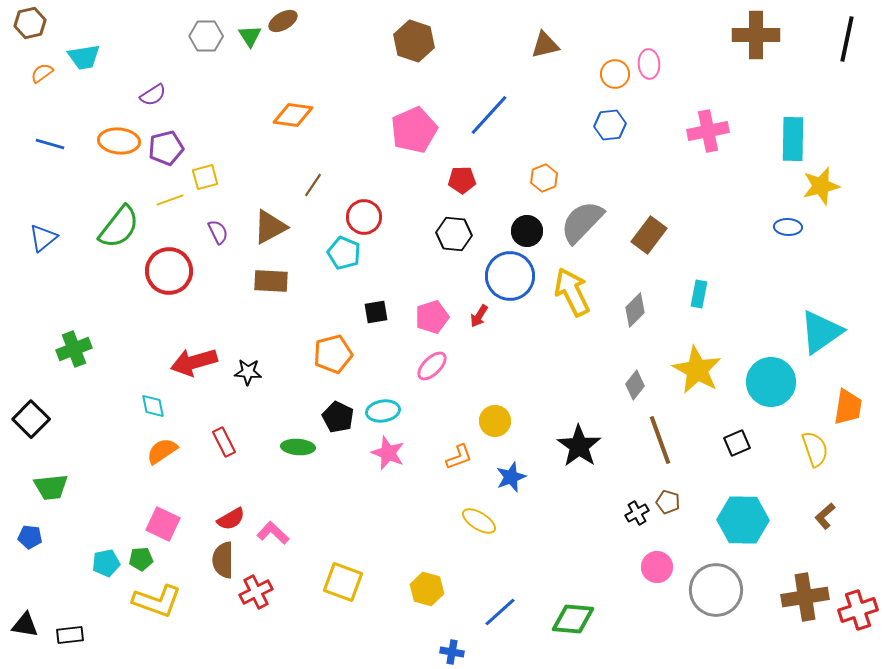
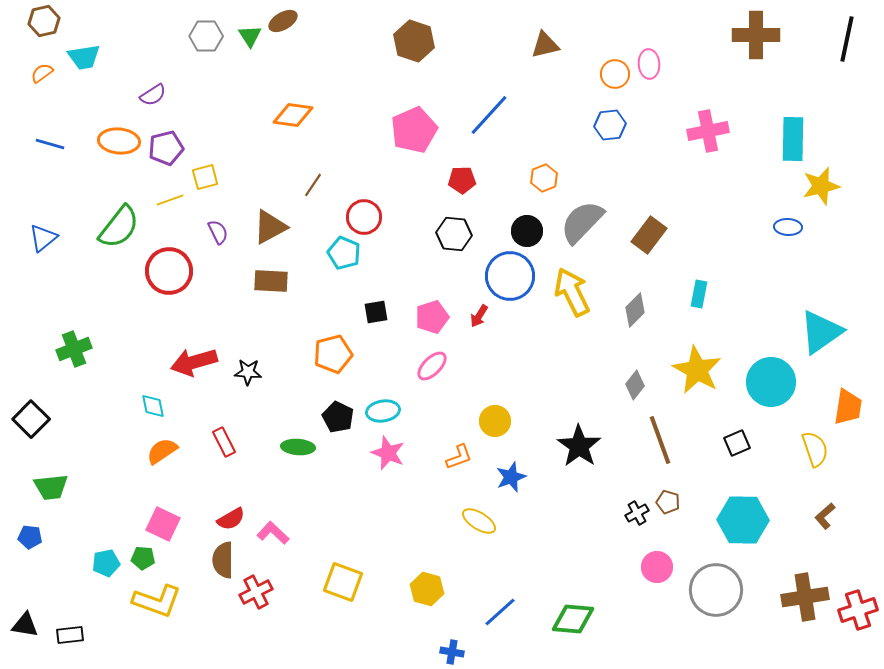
brown hexagon at (30, 23): moved 14 px right, 2 px up
green pentagon at (141, 559): moved 2 px right, 1 px up; rotated 10 degrees clockwise
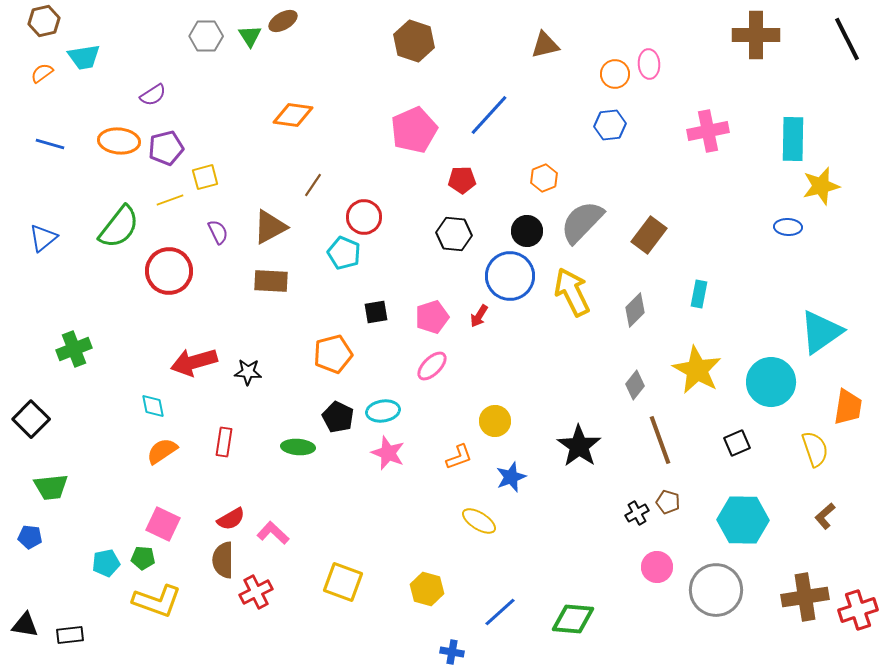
black line at (847, 39): rotated 39 degrees counterclockwise
red rectangle at (224, 442): rotated 36 degrees clockwise
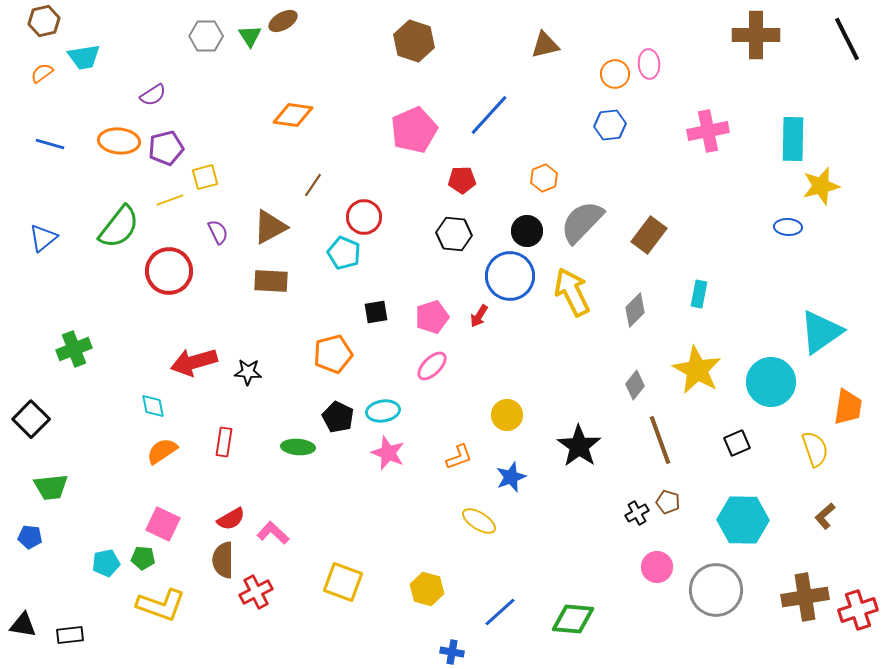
yellow circle at (495, 421): moved 12 px right, 6 px up
yellow L-shape at (157, 601): moved 4 px right, 4 px down
black triangle at (25, 625): moved 2 px left
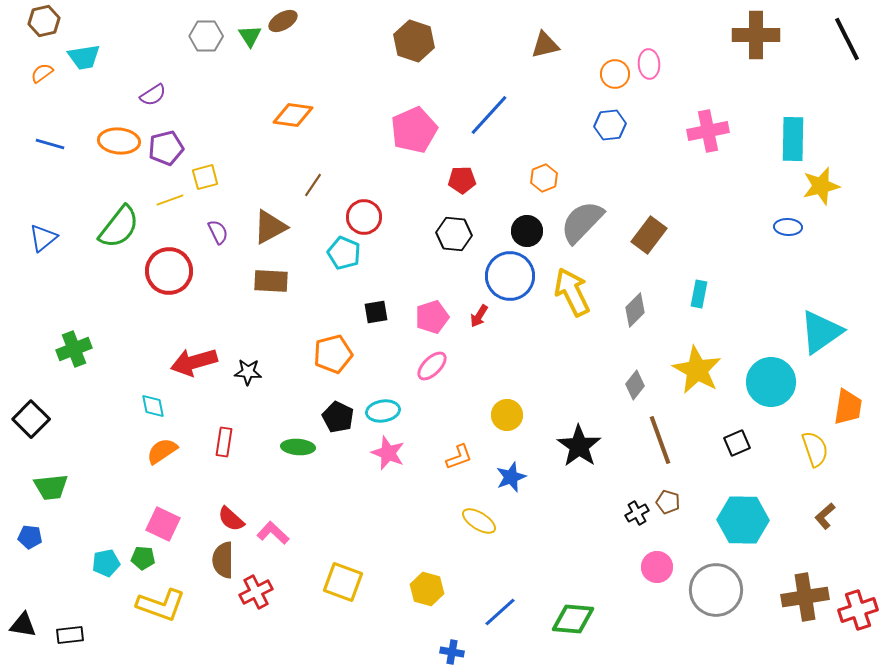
red semicircle at (231, 519): rotated 72 degrees clockwise
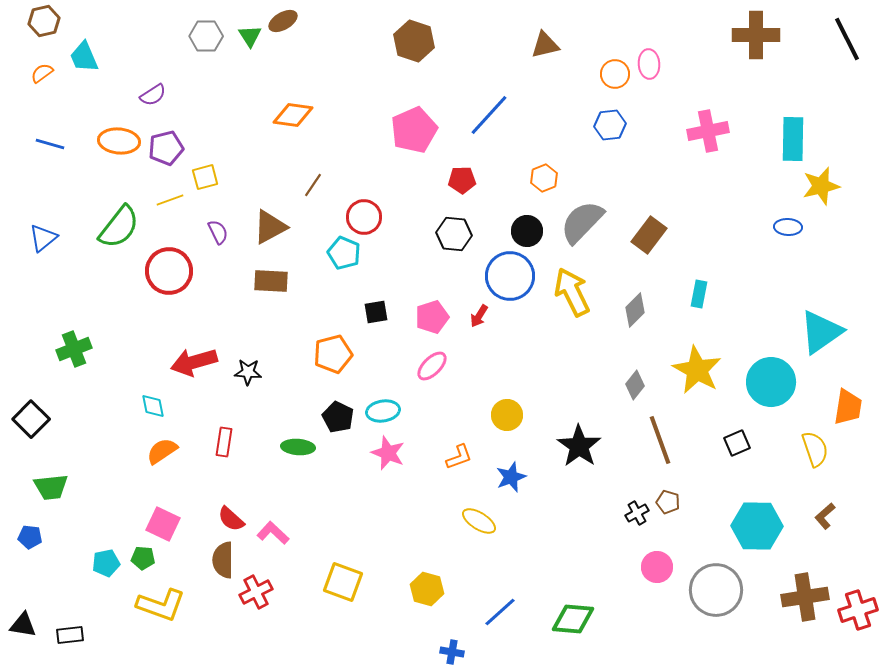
cyan trapezoid at (84, 57): rotated 76 degrees clockwise
cyan hexagon at (743, 520): moved 14 px right, 6 px down
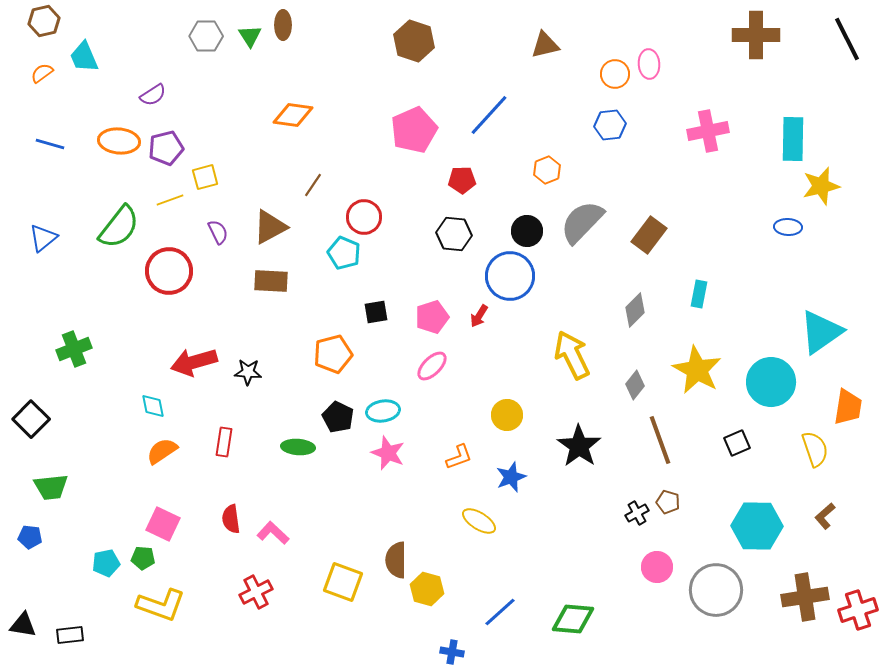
brown ellipse at (283, 21): moved 4 px down; rotated 60 degrees counterclockwise
orange hexagon at (544, 178): moved 3 px right, 8 px up
yellow arrow at (572, 292): moved 63 px down
red semicircle at (231, 519): rotated 40 degrees clockwise
brown semicircle at (223, 560): moved 173 px right
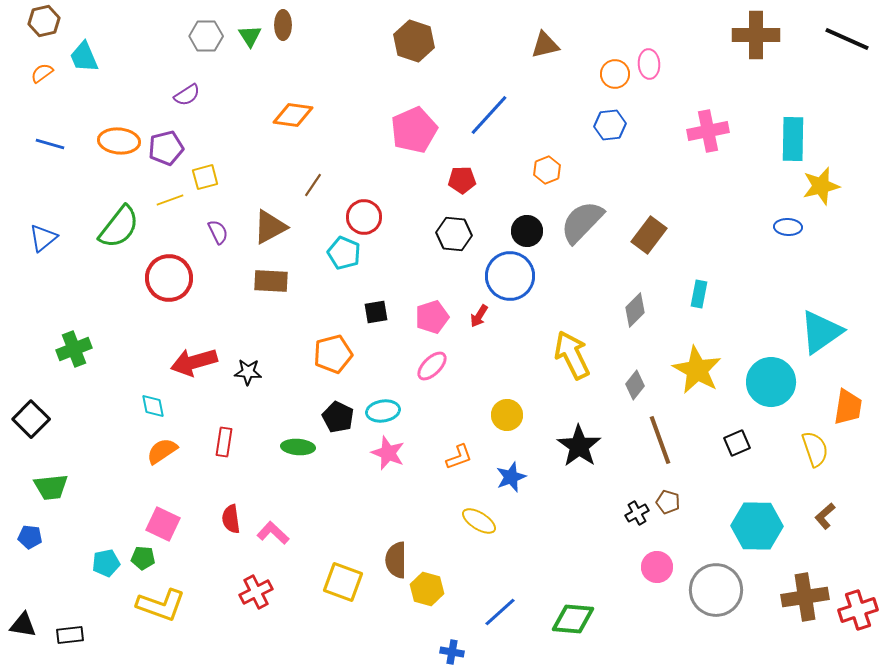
black line at (847, 39): rotated 39 degrees counterclockwise
purple semicircle at (153, 95): moved 34 px right
red circle at (169, 271): moved 7 px down
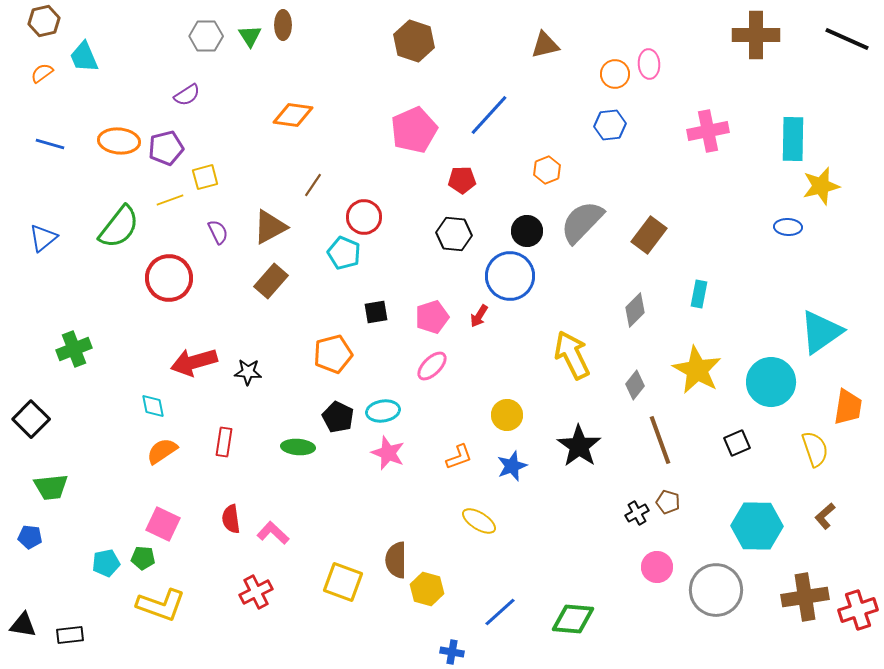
brown rectangle at (271, 281): rotated 52 degrees counterclockwise
blue star at (511, 477): moved 1 px right, 11 px up
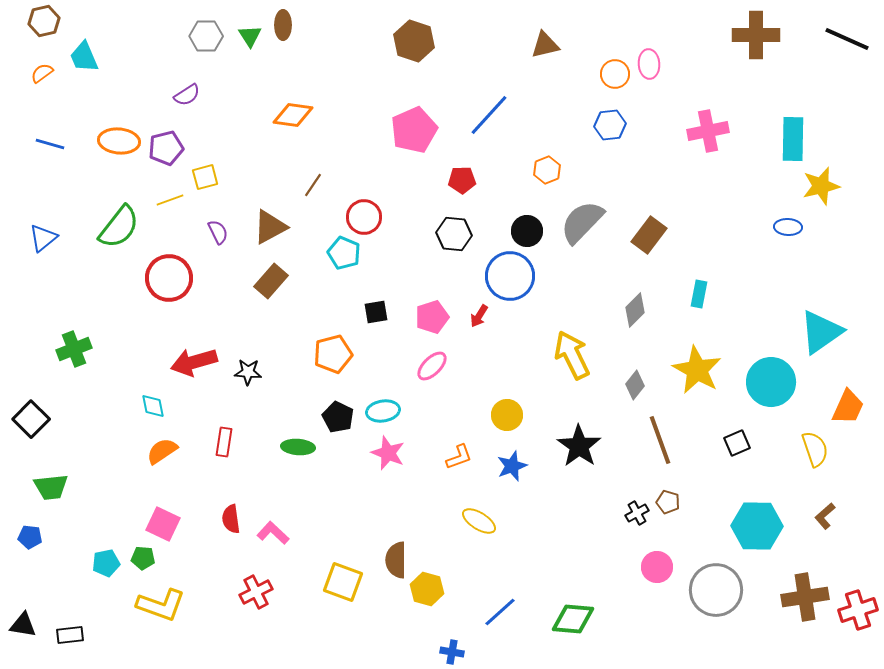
orange trapezoid at (848, 407): rotated 15 degrees clockwise
